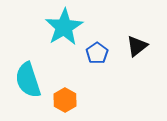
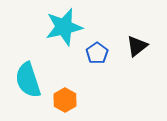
cyan star: rotated 18 degrees clockwise
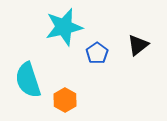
black triangle: moved 1 px right, 1 px up
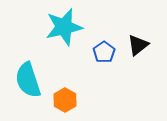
blue pentagon: moved 7 px right, 1 px up
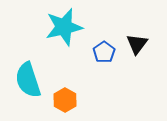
black triangle: moved 1 px left, 1 px up; rotated 15 degrees counterclockwise
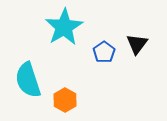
cyan star: rotated 18 degrees counterclockwise
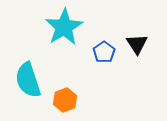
black triangle: rotated 10 degrees counterclockwise
orange hexagon: rotated 10 degrees clockwise
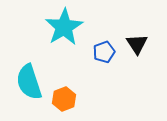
blue pentagon: rotated 15 degrees clockwise
cyan semicircle: moved 1 px right, 2 px down
orange hexagon: moved 1 px left, 1 px up
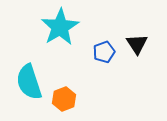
cyan star: moved 4 px left
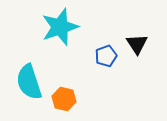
cyan star: rotated 12 degrees clockwise
blue pentagon: moved 2 px right, 4 px down
orange hexagon: rotated 25 degrees counterclockwise
